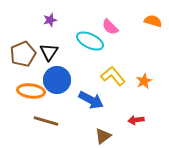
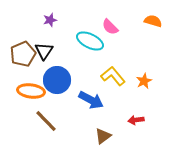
black triangle: moved 5 px left, 1 px up
brown line: rotated 30 degrees clockwise
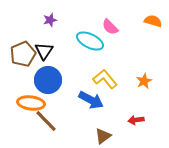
yellow L-shape: moved 8 px left, 3 px down
blue circle: moved 9 px left
orange ellipse: moved 12 px down
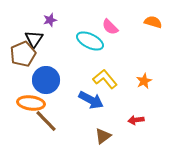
orange semicircle: moved 1 px down
black triangle: moved 10 px left, 12 px up
blue circle: moved 2 px left
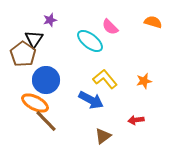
cyan ellipse: rotated 12 degrees clockwise
brown pentagon: rotated 15 degrees counterclockwise
orange star: rotated 14 degrees clockwise
orange ellipse: moved 4 px right; rotated 20 degrees clockwise
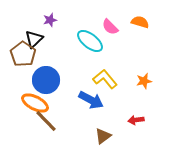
orange semicircle: moved 13 px left
black triangle: rotated 12 degrees clockwise
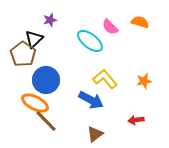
brown triangle: moved 8 px left, 2 px up
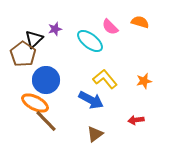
purple star: moved 5 px right, 9 px down
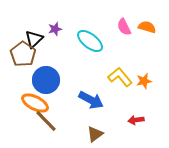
orange semicircle: moved 7 px right, 5 px down
pink semicircle: moved 14 px right; rotated 18 degrees clockwise
yellow L-shape: moved 15 px right, 2 px up
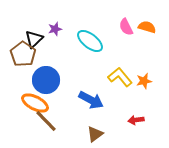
pink semicircle: moved 2 px right
